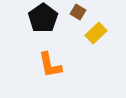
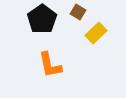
black pentagon: moved 1 px left, 1 px down
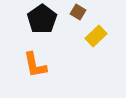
yellow rectangle: moved 3 px down
orange L-shape: moved 15 px left
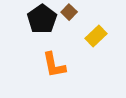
brown square: moved 9 px left; rotated 14 degrees clockwise
orange L-shape: moved 19 px right
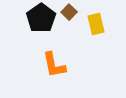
black pentagon: moved 1 px left, 1 px up
yellow rectangle: moved 12 px up; rotated 60 degrees counterclockwise
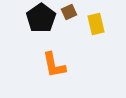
brown square: rotated 21 degrees clockwise
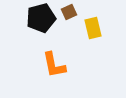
black pentagon: rotated 20 degrees clockwise
yellow rectangle: moved 3 px left, 4 px down
